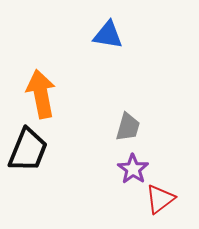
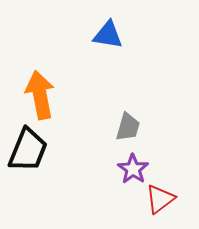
orange arrow: moved 1 px left, 1 px down
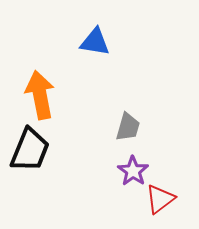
blue triangle: moved 13 px left, 7 px down
black trapezoid: moved 2 px right
purple star: moved 2 px down
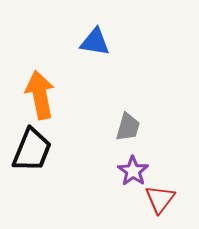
black trapezoid: moved 2 px right
red triangle: rotated 16 degrees counterclockwise
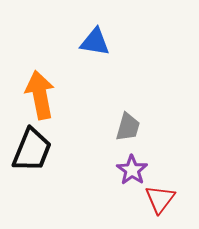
purple star: moved 1 px left, 1 px up
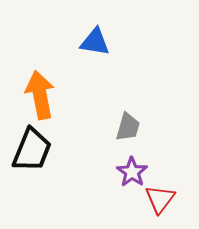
purple star: moved 2 px down
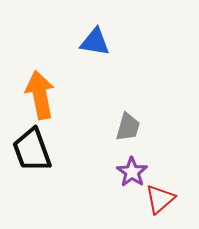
black trapezoid: rotated 138 degrees clockwise
red triangle: rotated 12 degrees clockwise
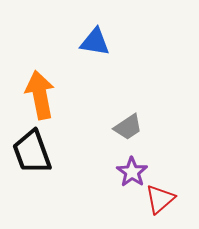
gray trapezoid: rotated 40 degrees clockwise
black trapezoid: moved 2 px down
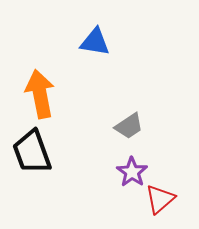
orange arrow: moved 1 px up
gray trapezoid: moved 1 px right, 1 px up
